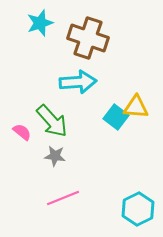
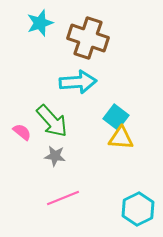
yellow triangle: moved 15 px left, 31 px down
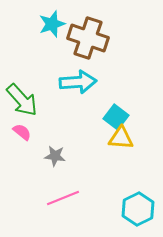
cyan star: moved 12 px right, 1 px down
green arrow: moved 30 px left, 21 px up
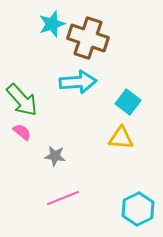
cyan square: moved 12 px right, 15 px up
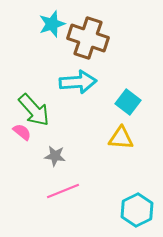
green arrow: moved 12 px right, 10 px down
pink line: moved 7 px up
cyan hexagon: moved 1 px left, 1 px down
